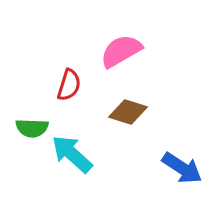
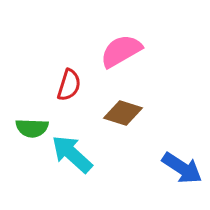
brown diamond: moved 5 px left, 1 px down
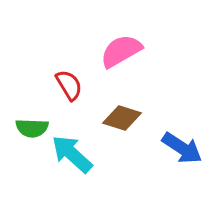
red semicircle: rotated 48 degrees counterclockwise
brown diamond: moved 1 px left, 5 px down
blue arrow: moved 20 px up
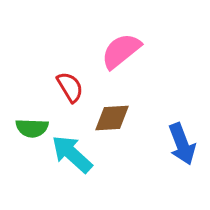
pink semicircle: rotated 9 degrees counterclockwise
red semicircle: moved 1 px right, 2 px down
brown diamond: moved 10 px left; rotated 21 degrees counterclockwise
blue arrow: moved 4 px up; rotated 36 degrees clockwise
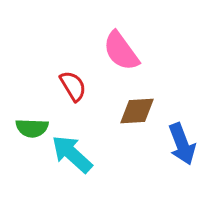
pink semicircle: rotated 87 degrees counterclockwise
red semicircle: moved 3 px right, 1 px up
brown diamond: moved 25 px right, 7 px up
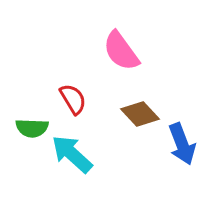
red semicircle: moved 13 px down
brown diamond: moved 3 px right, 3 px down; rotated 51 degrees clockwise
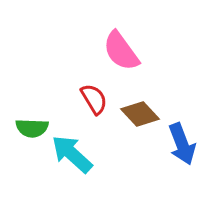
red semicircle: moved 21 px right
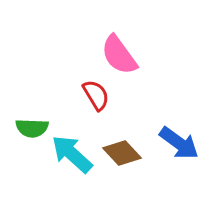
pink semicircle: moved 2 px left, 4 px down
red semicircle: moved 2 px right, 4 px up
brown diamond: moved 18 px left, 39 px down
blue arrow: moved 3 px left, 1 px up; rotated 33 degrees counterclockwise
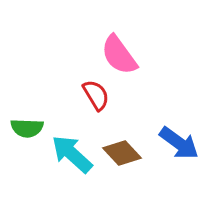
green semicircle: moved 5 px left
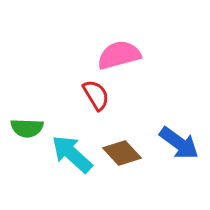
pink semicircle: rotated 111 degrees clockwise
